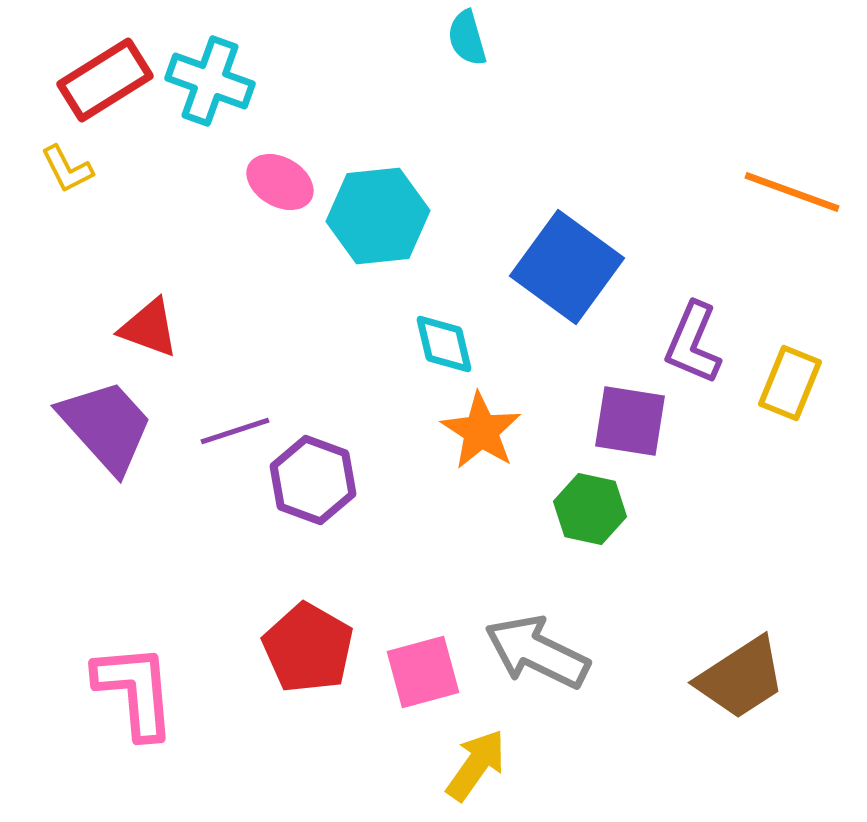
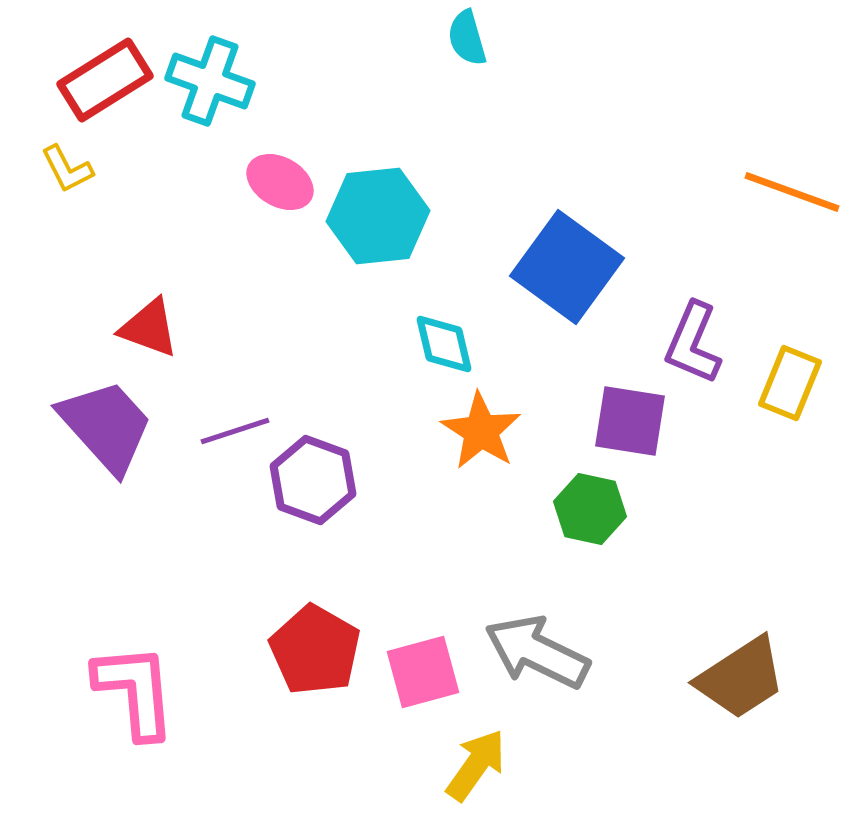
red pentagon: moved 7 px right, 2 px down
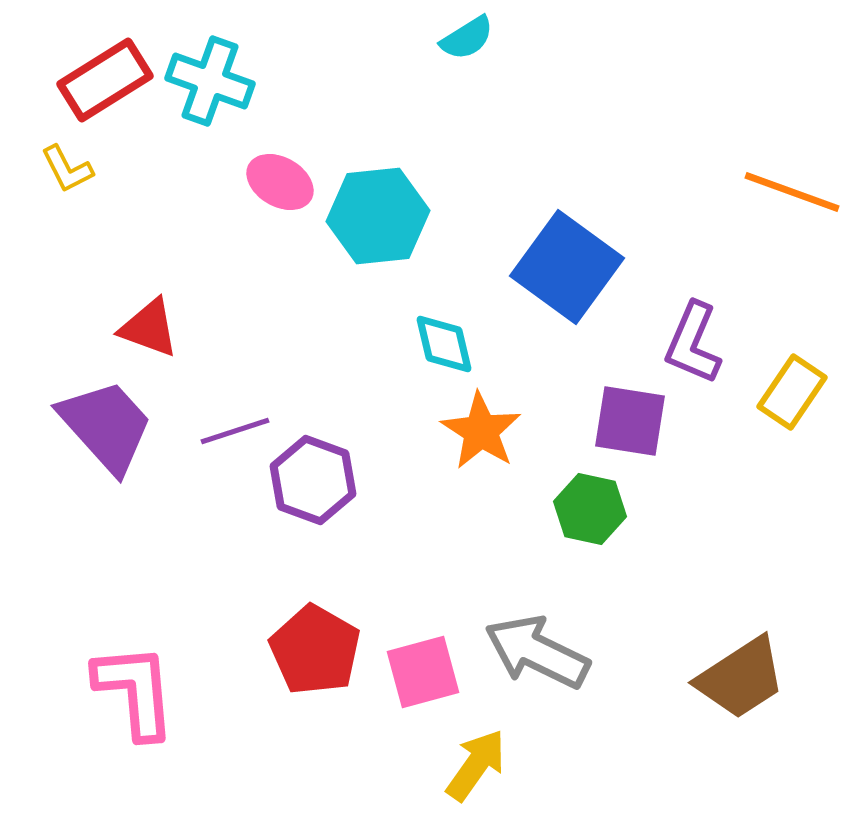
cyan semicircle: rotated 106 degrees counterclockwise
yellow rectangle: moved 2 px right, 9 px down; rotated 12 degrees clockwise
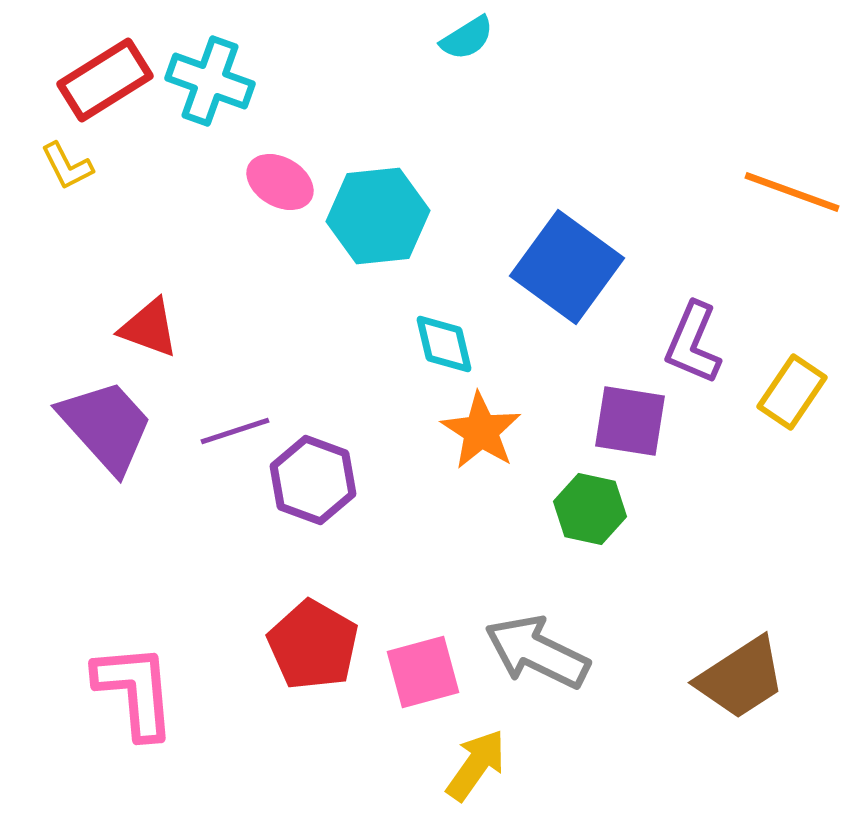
yellow L-shape: moved 3 px up
red pentagon: moved 2 px left, 5 px up
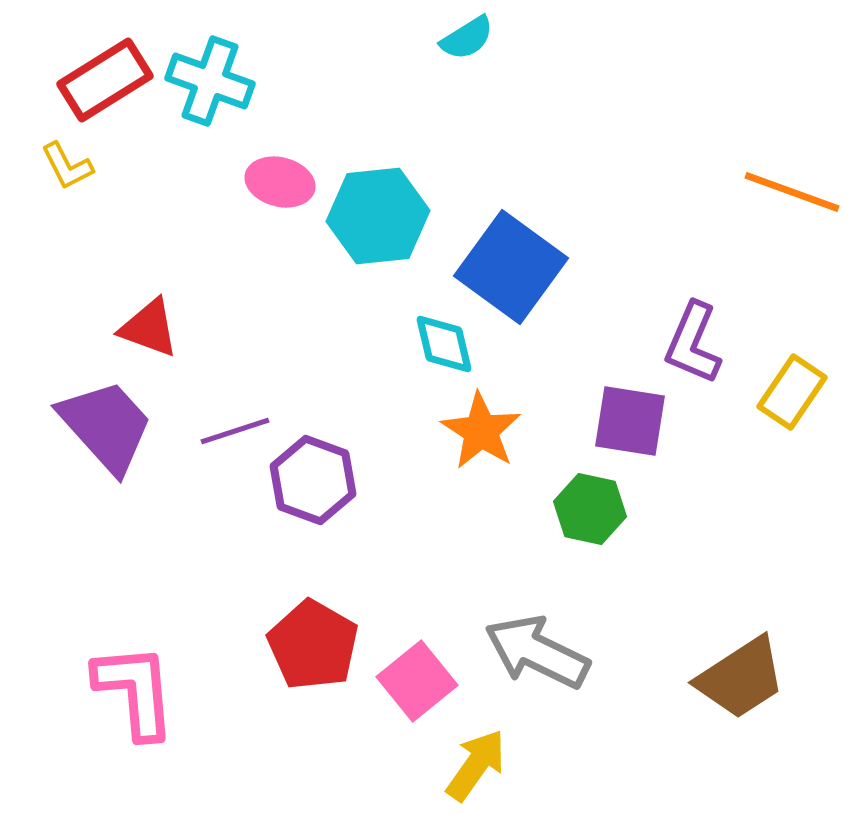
pink ellipse: rotated 16 degrees counterclockwise
blue square: moved 56 px left
pink square: moved 6 px left, 9 px down; rotated 24 degrees counterclockwise
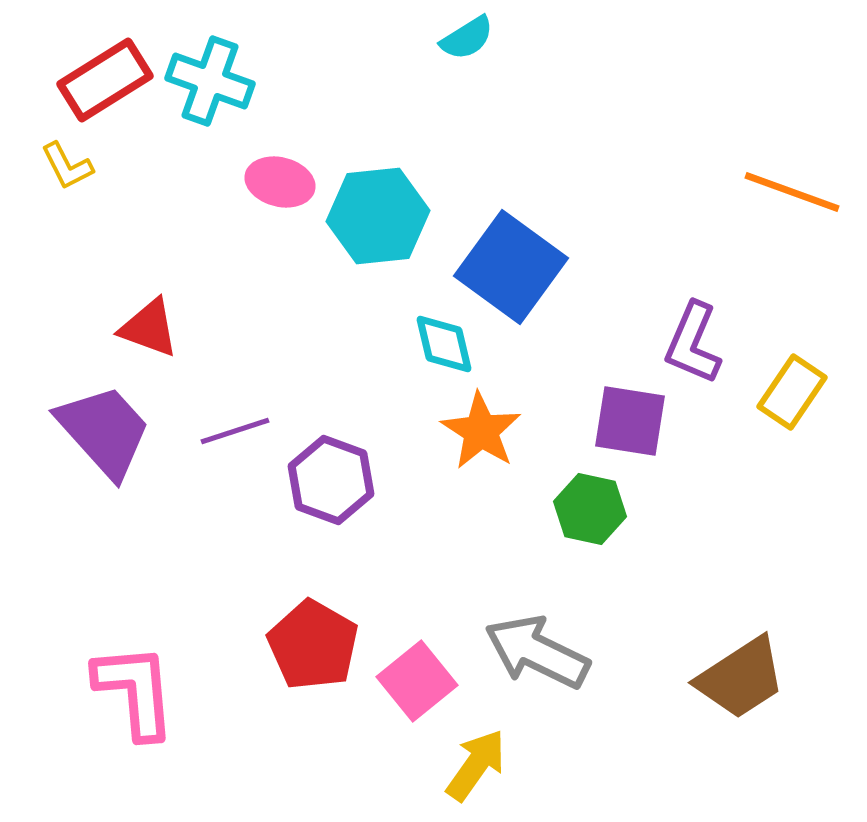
purple trapezoid: moved 2 px left, 5 px down
purple hexagon: moved 18 px right
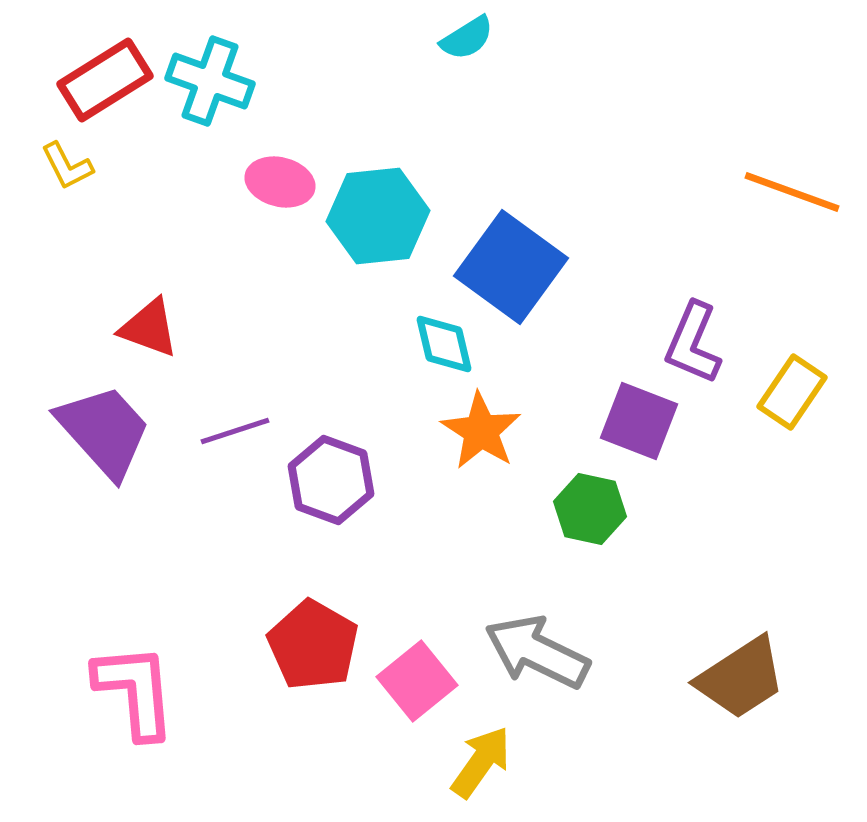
purple square: moved 9 px right; rotated 12 degrees clockwise
yellow arrow: moved 5 px right, 3 px up
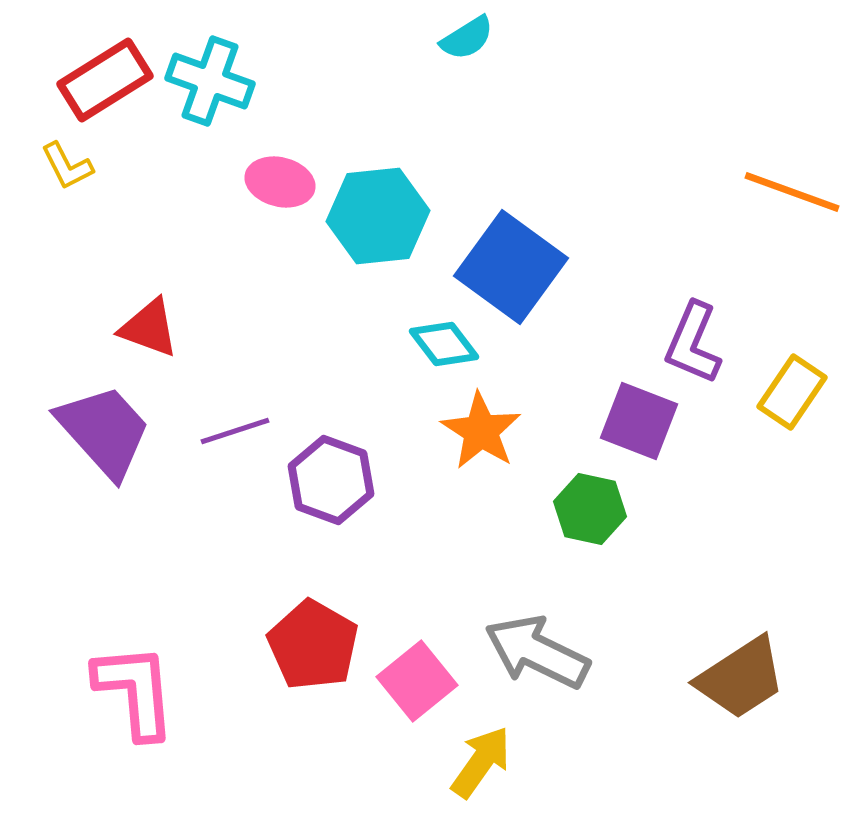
cyan diamond: rotated 24 degrees counterclockwise
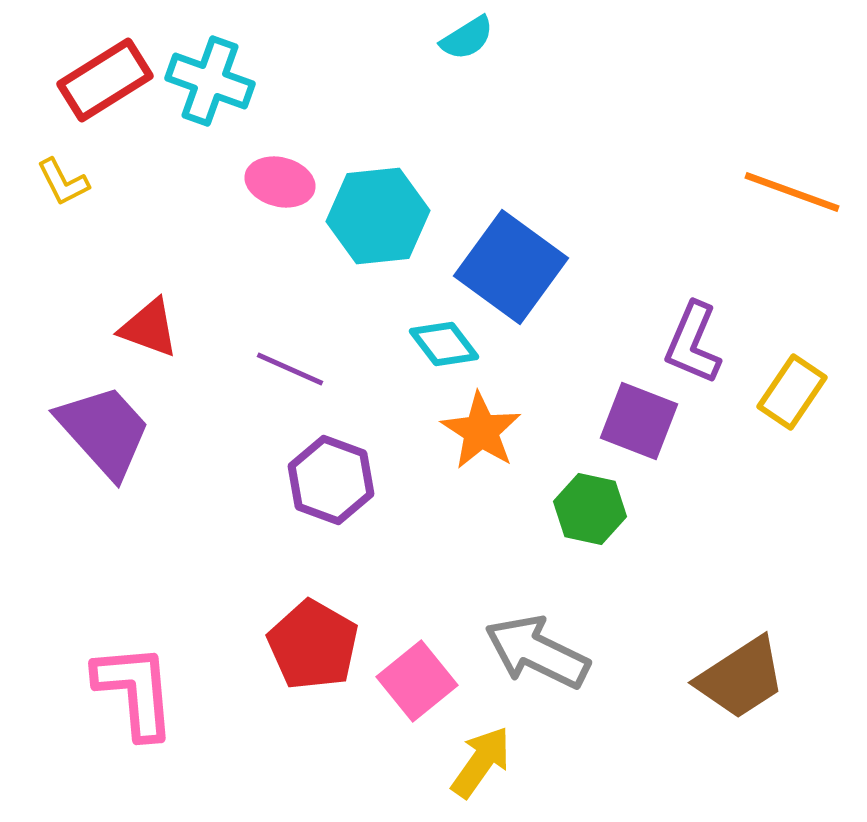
yellow L-shape: moved 4 px left, 16 px down
purple line: moved 55 px right, 62 px up; rotated 42 degrees clockwise
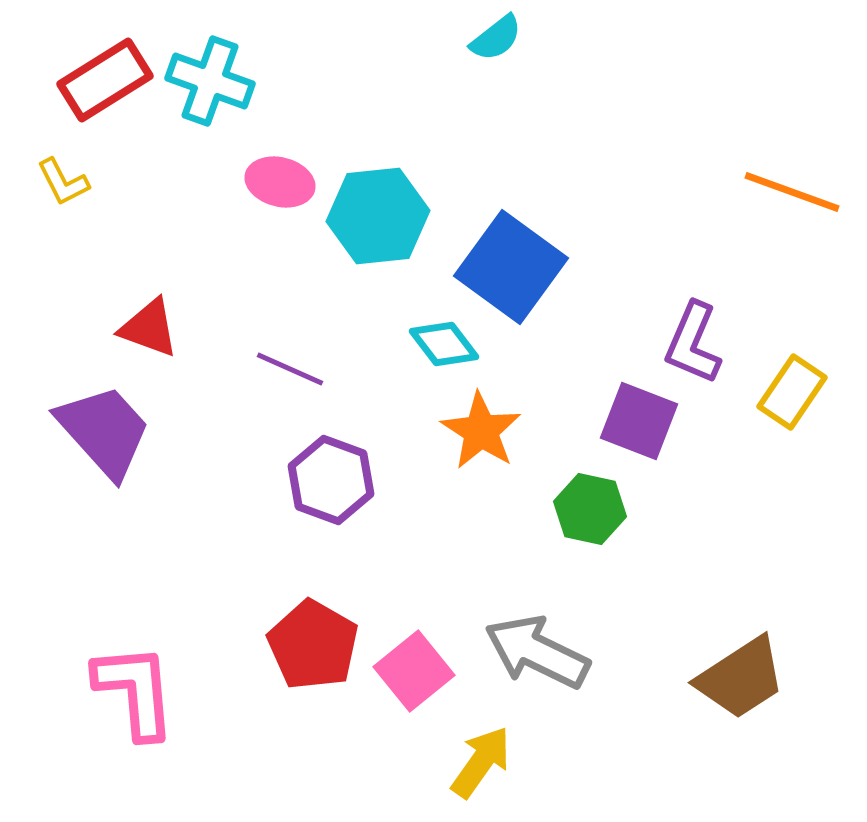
cyan semicircle: moved 29 px right; rotated 6 degrees counterclockwise
pink square: moved 3 px left, 10 px up
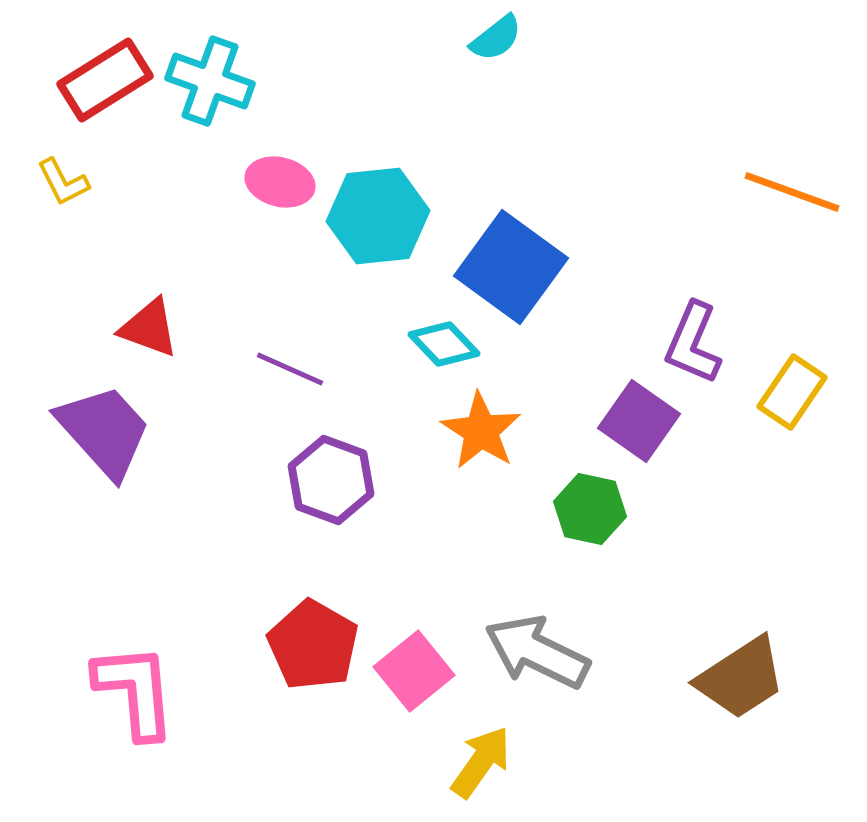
cyan diamond: rotated 6 degrees counterclockwise
purple square: rotated 14 degrees clockwise
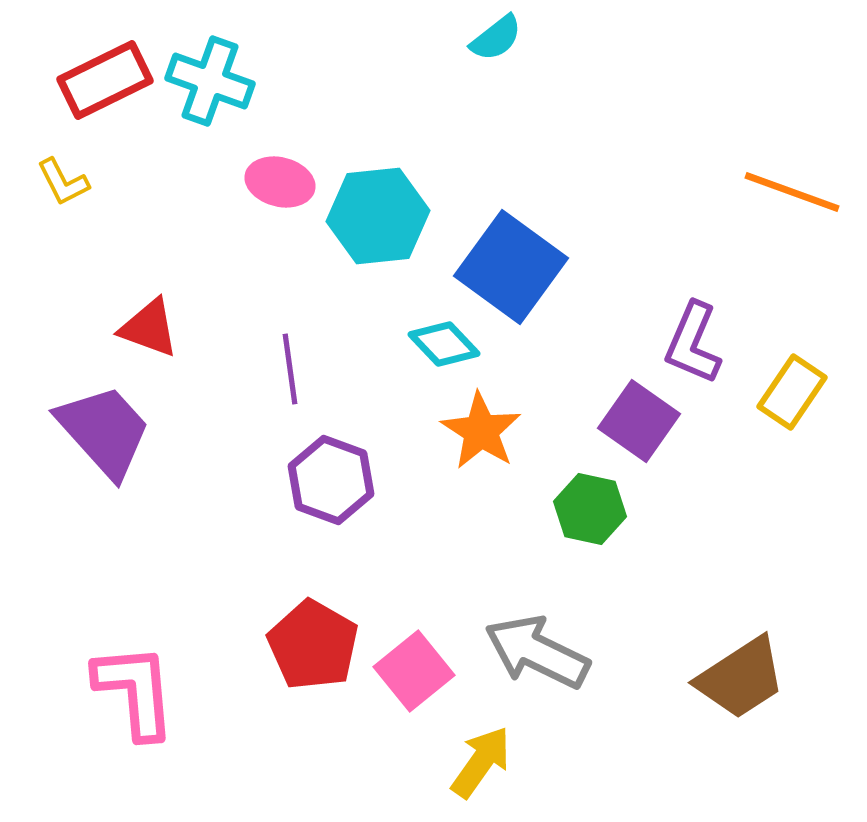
red rectangle: rotated 6 degrees clockwise
purple line: rotated 58 degrees clockwise
